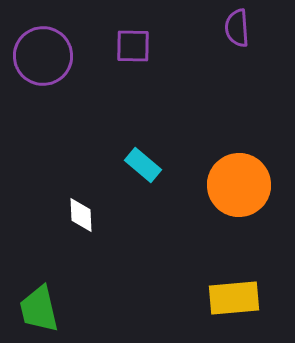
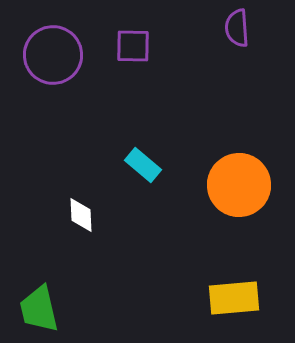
purple circle: moved 10 px right, 1 px up
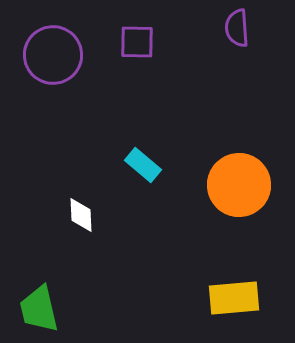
purple square: moved 4 px right, 4 px up
